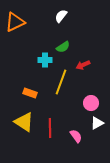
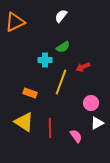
red arrow: moved 2 px down
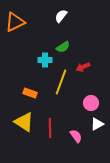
white triangle: moved 1 px down
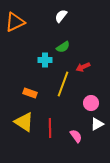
yellow line: moved 2 px right, 2 px down
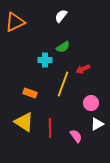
red arrow: moved 2 px down
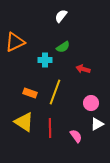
orange triangle: moved 20 px down
red arrow: rotated 40 degrees clockwise
yellow line: moved 8 px left, 8 px down
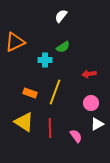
red arrow: moved 6 px right, 5 px down; rotated 24 degrees counterclockwise
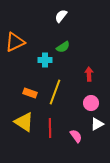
red arrow: rotated 96 degrees clockwise
